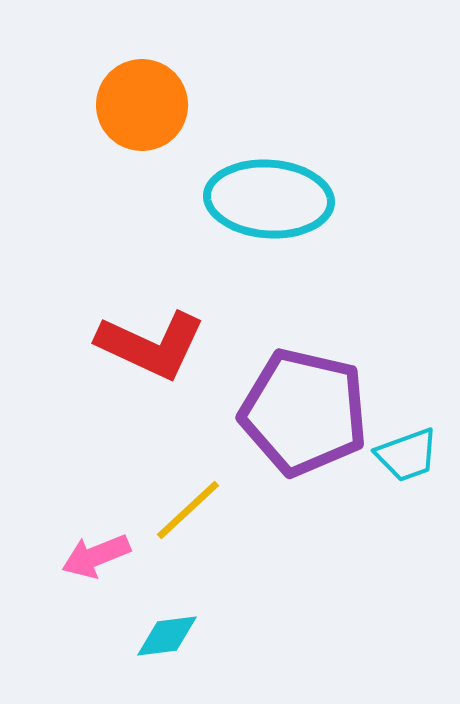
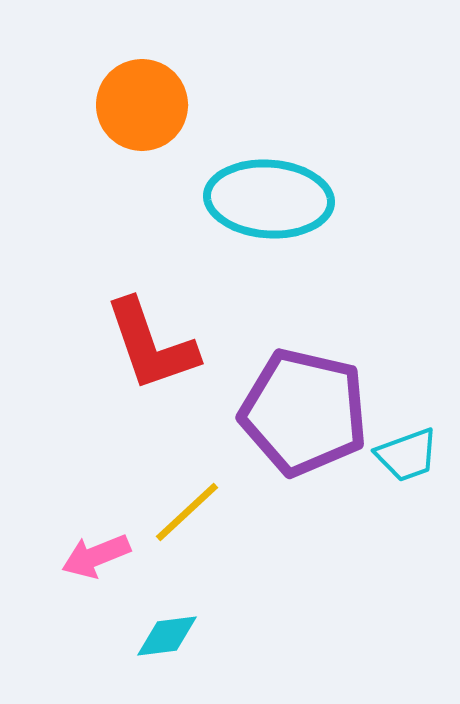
red L-shape: rotated 46 degrees clockwise
yellow line: moved 1 px left, 2 px down
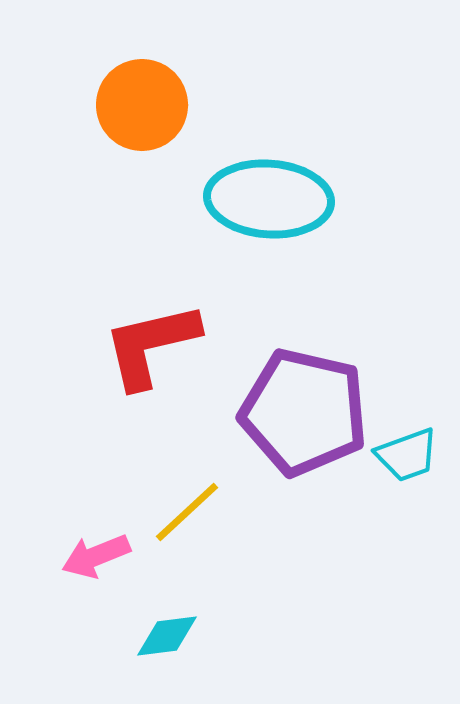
red L-shape: rotated 96 degrees clockwise
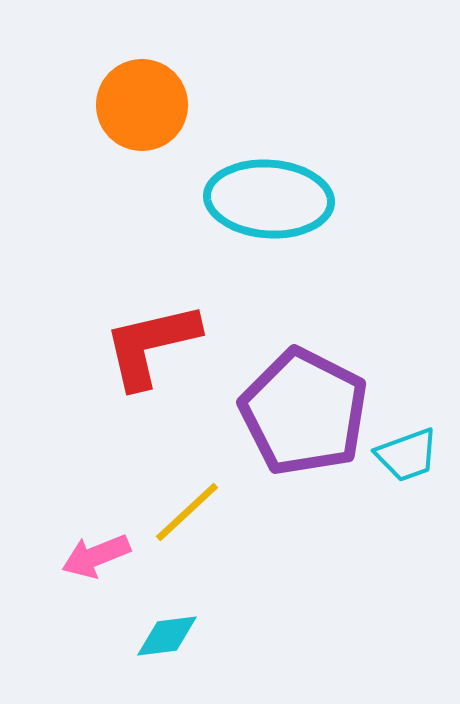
purple pentagon: rotated 14 degrees clockwise
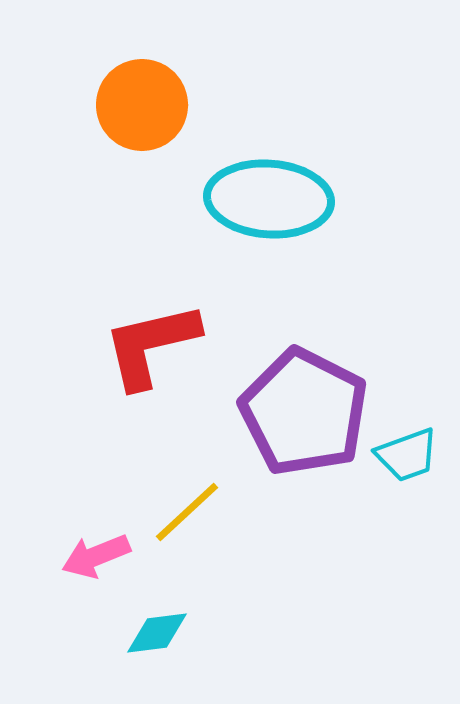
cyan diamond: moved 10 px left, 3 px up
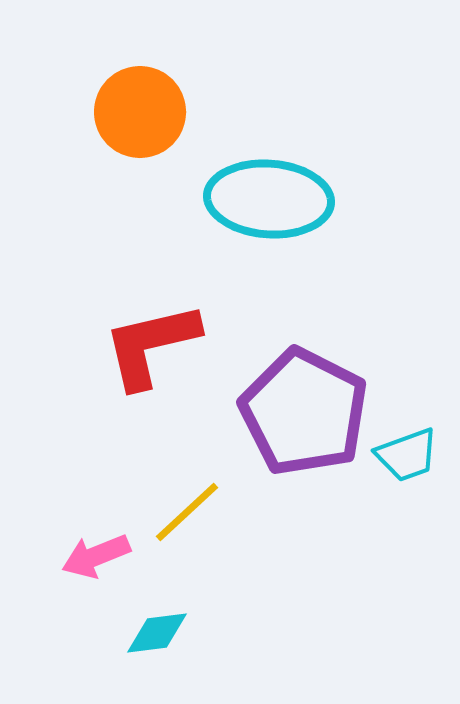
orange circle: moved 2 px left, 7 px down
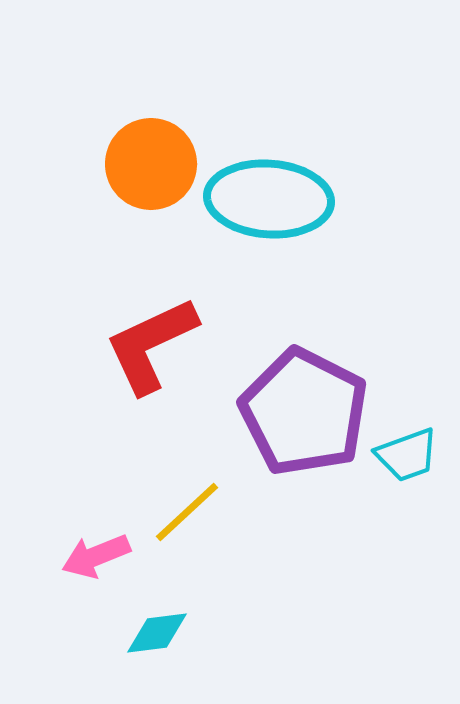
orange circle: moved 11 px right, 52 px down
red L-shape: rotated 12 degrees counterclockwise
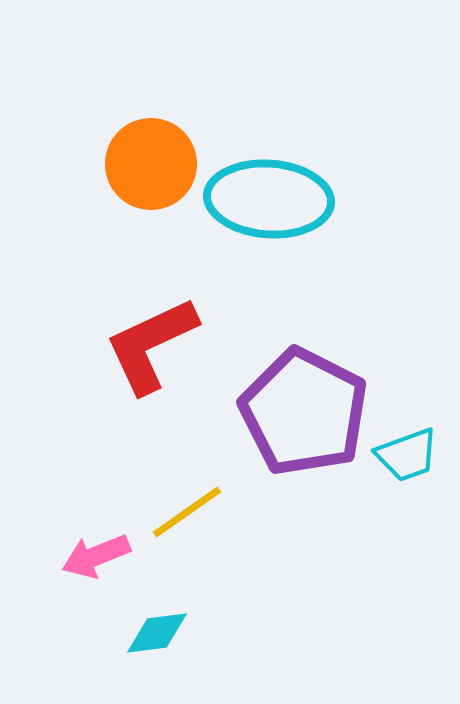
yellow line: rotated 8 degrees clockwise
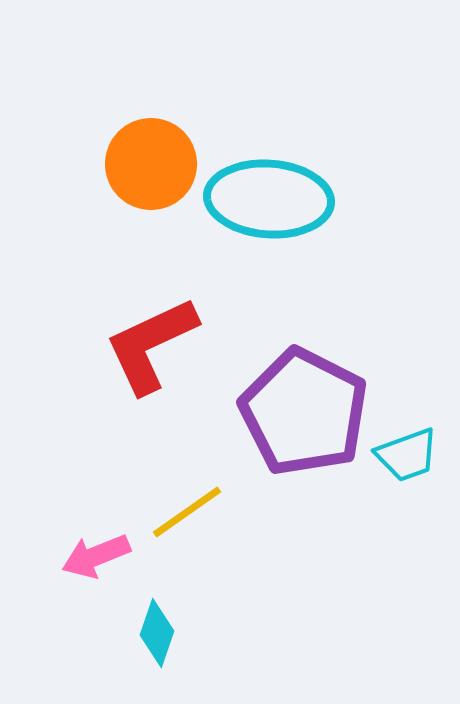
cyan diamond: rotated 64 degrees counterclockwise
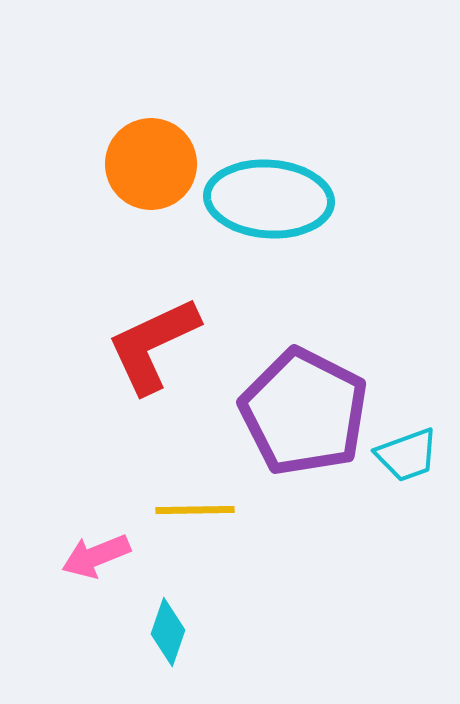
red L-shape: moved 2 px right
yellow line: moved 8 px right, 2 px up; rotated 34 degrees clockwise
cyan diamond: moved 11 px right, 1 px up
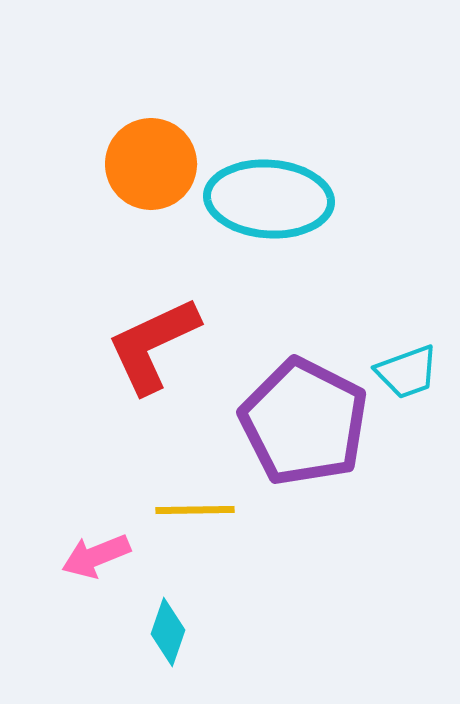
purple pentagon: moved 10 px down
cyan trapezoid: moved 83 px up
